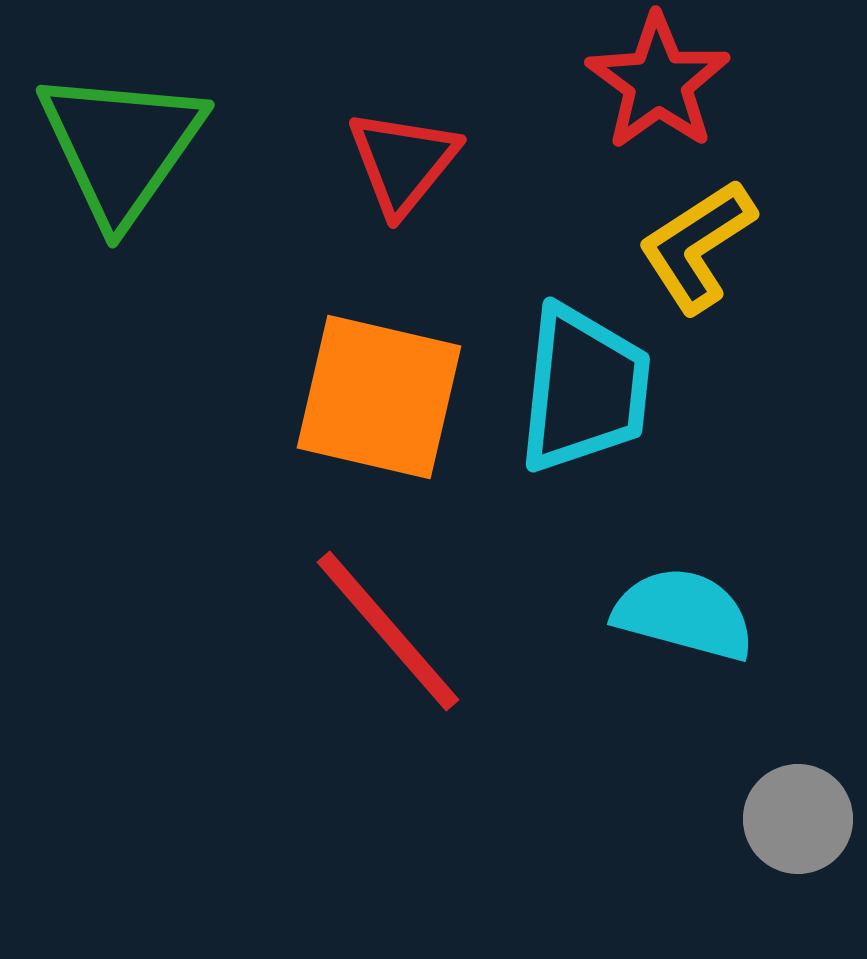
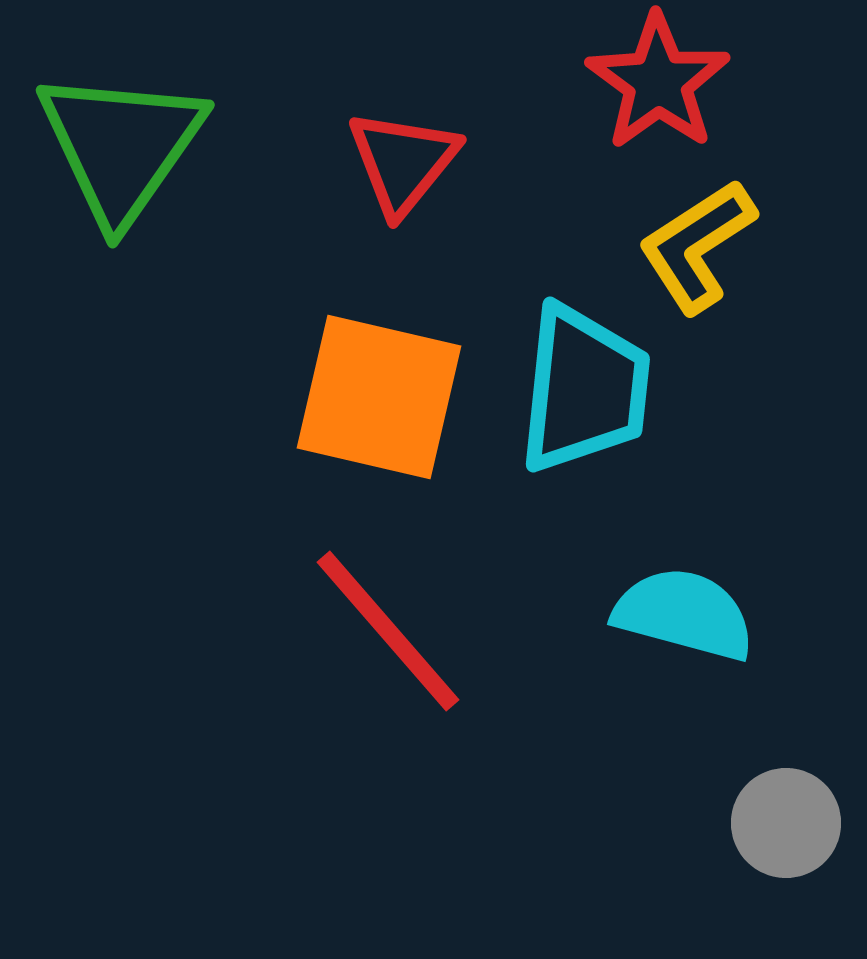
gray circle: moved 12 px left, 4 px down
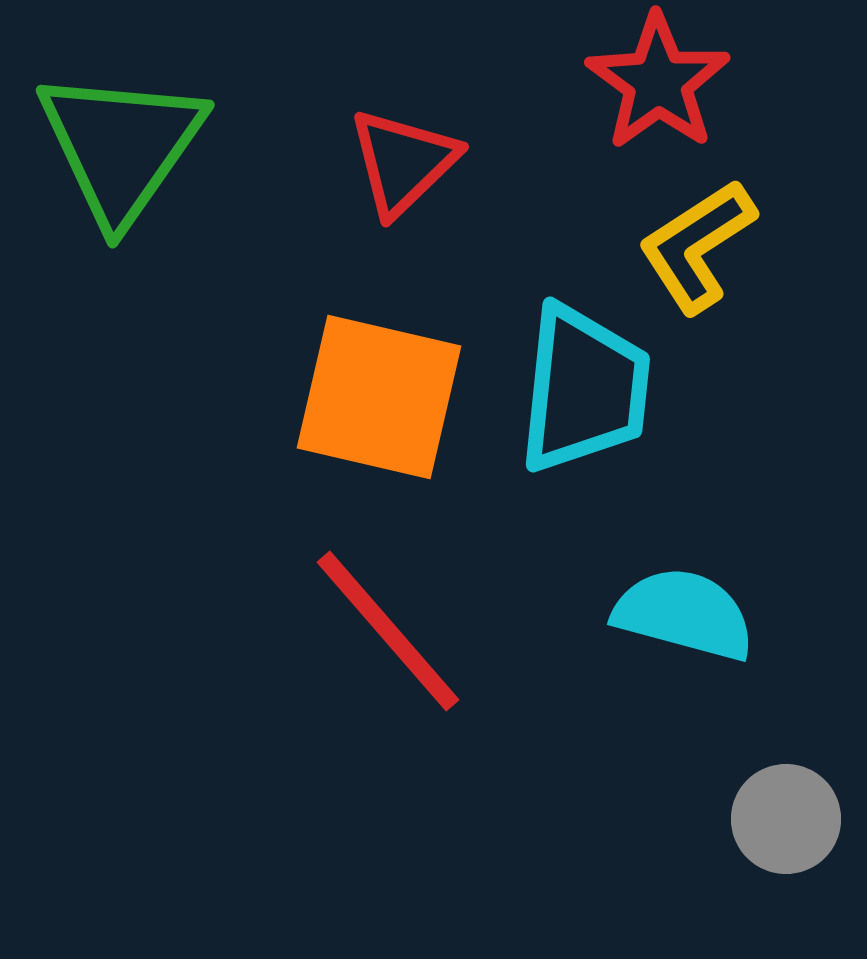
red triangle: rotated 7 degrees clockwise
gray circle: moved 4 px up
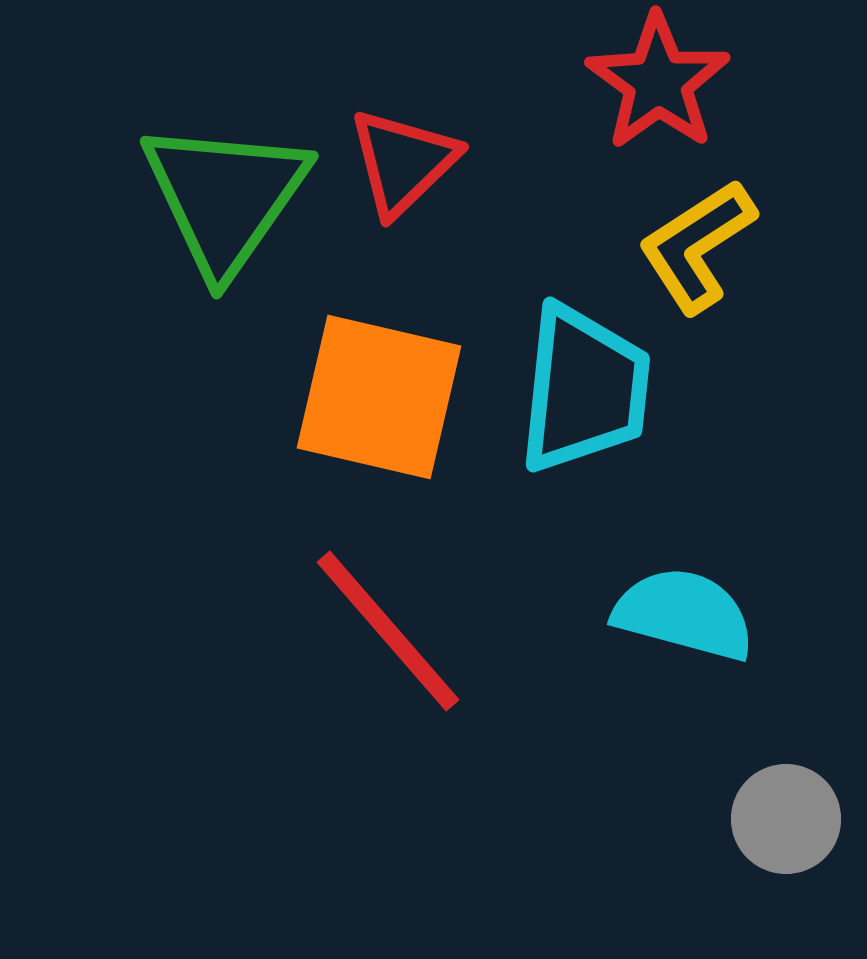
green triangle: moved 104 px right, 51 px down
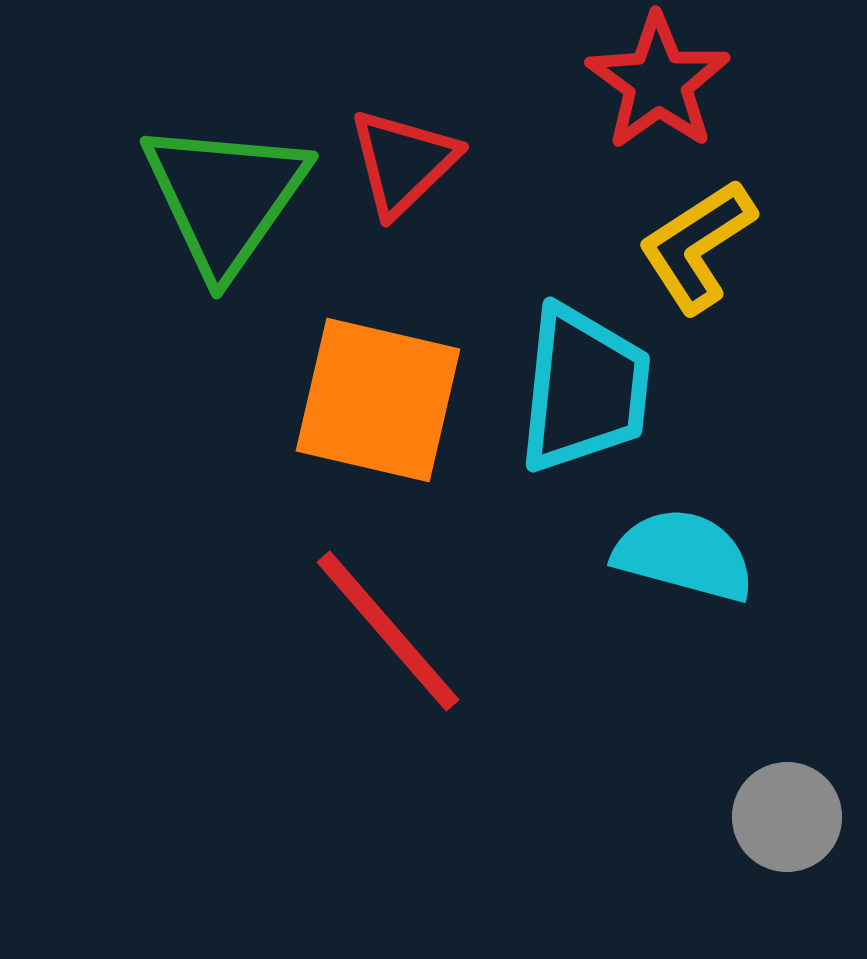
orange square: moved 1 px left, 3 px down
cyan semicircle: moved 59 px up
gray circle: moved 1 px right, 2 px up
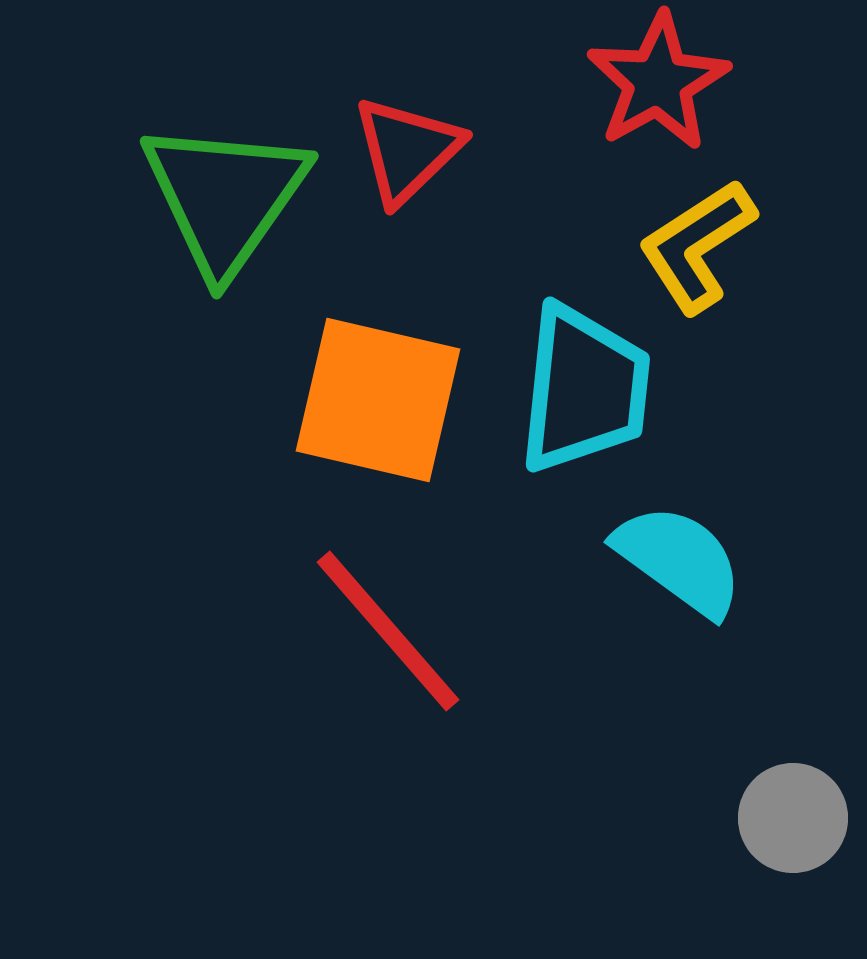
red star: rotated 7 degrees clockwise
red triangle: moved 4 px right, 12 px up
cyan semicircle: moved 5 px left, 5 px down; rotated 21 degrees clockwise
gray circle: moved 6 px right, 1 px down
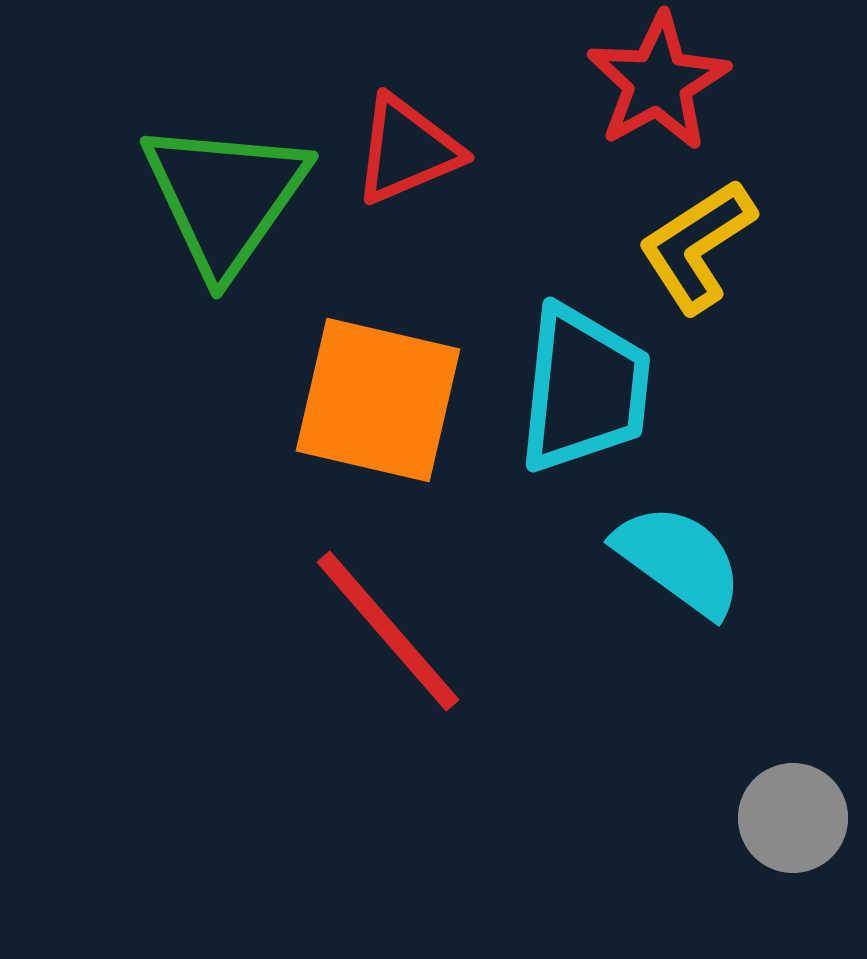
red triangle: rotated 21 degrees clockwise
